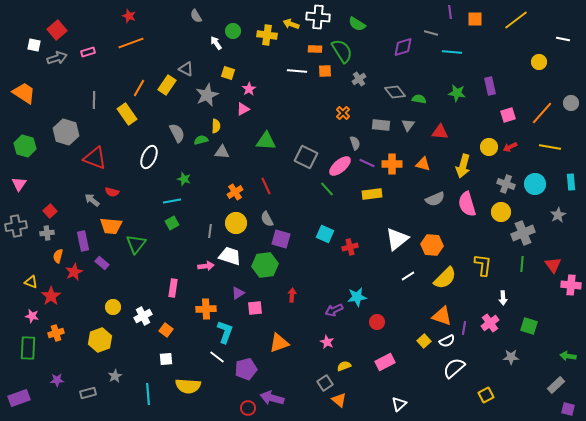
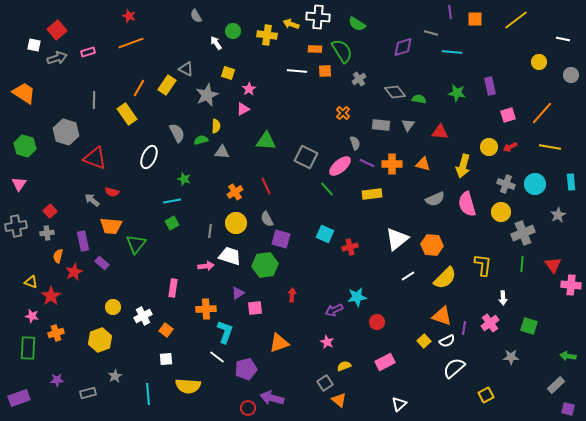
gray circle at (571, 103): moved 28 px up
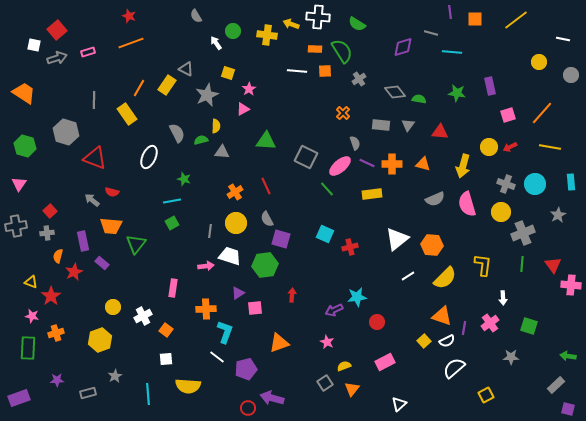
orange triangle at (339, 400): moved 13 px right, 11 px up; rotated 28 degrees clockwise
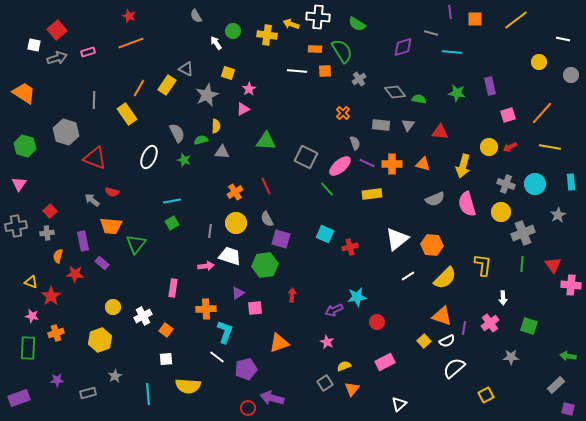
green star at (184, 179): moved 19 px up
red star at (74, 272): moved 1 px right, 2 px down; rotated 30 degrees clockwise
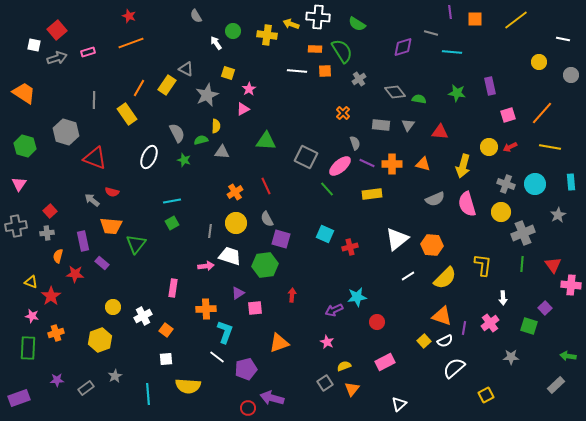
white semicircle at (447, 341): moved 2 px left
gray rectangle at (88, 393): moved 2 px left, 5 px up; rotated 21 degrees counterclockwise
purple square at (568, 409): moved 23 px left, 101 px up; rotated 32 degrees clockwise
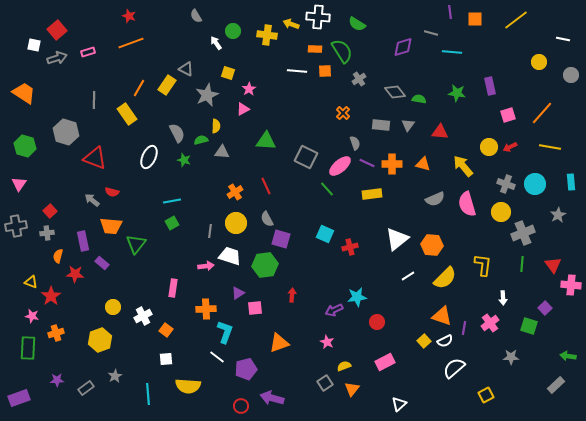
yellow arrow at (463, 166): rotated 125 degrees clockwise
red circle at (248, 408): moved 7 px left, 2 px up
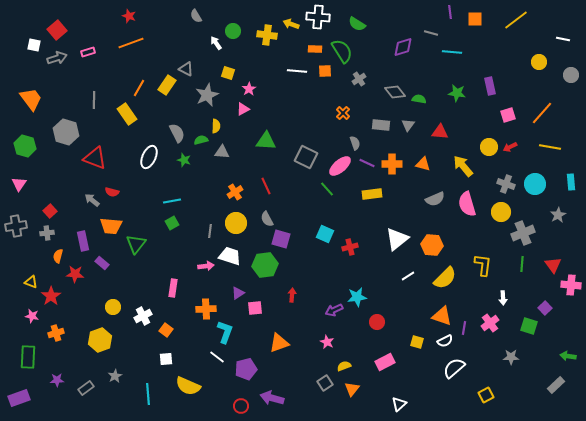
orange trapezoid at (24, 93): moved 7 px right, 6 px down; rotated 20 degrees clockwise
yellow square at (424, 341): moved 7 px left, 1 px down; rotated 32 degrees counterclockwise
green rectangle at (28, 348): moved 9 px down
yellow semicircle at (188, 386): rotated 20 degrees clockwise
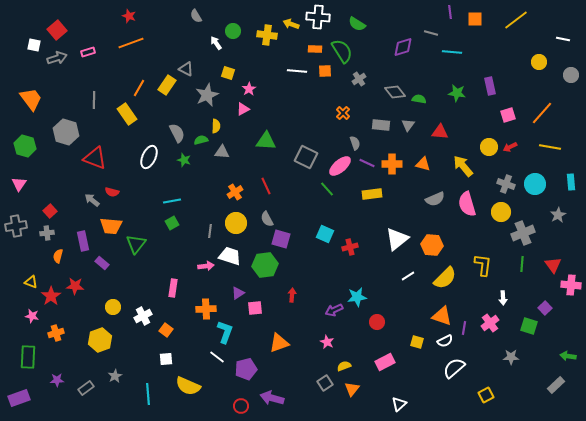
red star at (75, 274): moved 12 px down
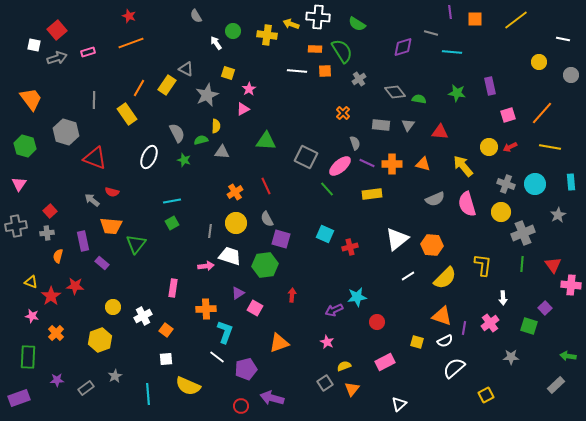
pink square at (255, 308): rotated 35 degrees clockwise
orange cross at (56, 333): rotated 28 degrees counterclockwise
